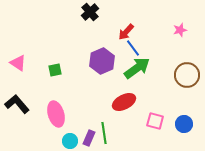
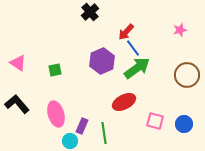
purple rectangle: moved 7 px left, 12 px up
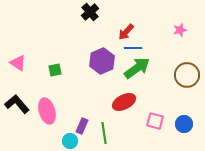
blue line: rotated 54 degrees counterclockwise
pink ellipse: moved 9 px left, 3 px up
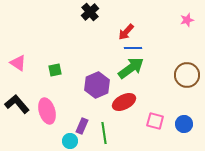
pink star: moved 7 px right, 10 px up
purple hexagon: moved 5 px left, 24 px down
green arrow: moved 6 px left
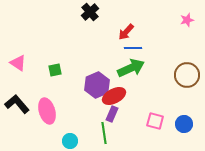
green arrow: rotated 12 degrees clockwise
red ellipse: moved 10 px left, 6 px up
purple rectangle: moved 30 px right, 12 px up
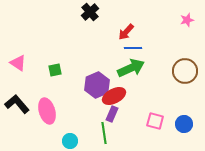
brown circle: moved 2 px left, 4 px up
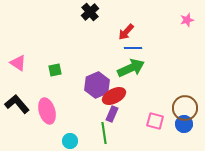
brown circle: moved 37 px down
